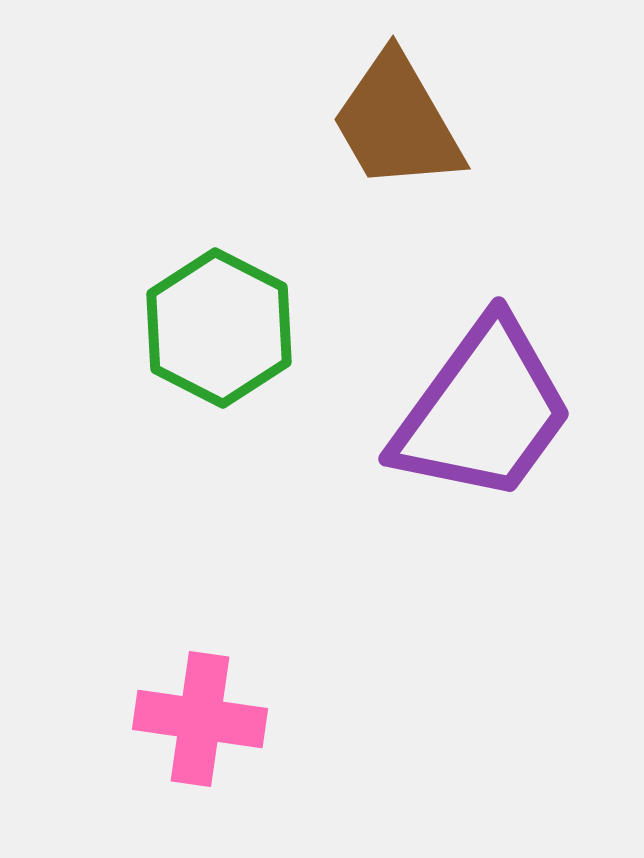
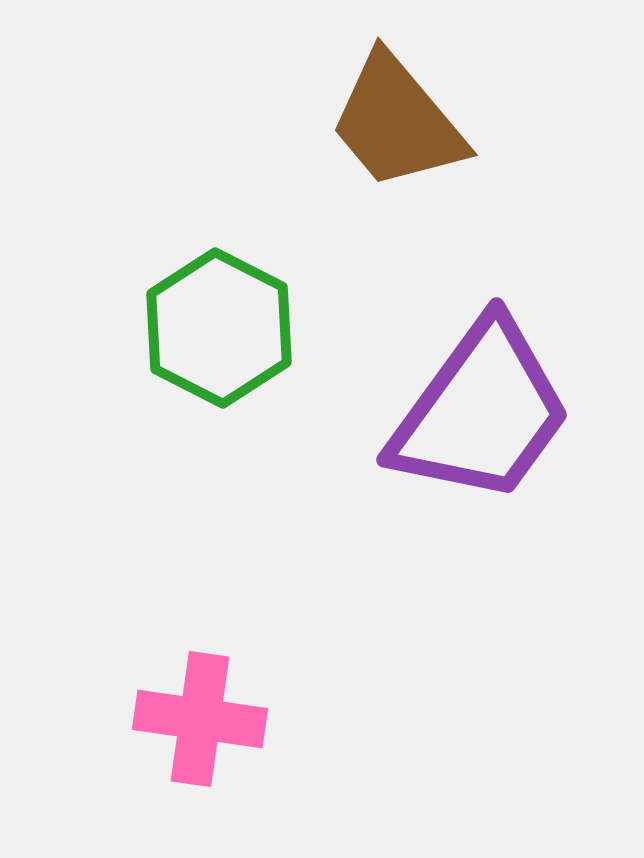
brown trapezoid: rotated 10 degrees counterclockwise
purple trapezoid: moved 2 px left, 1 px down
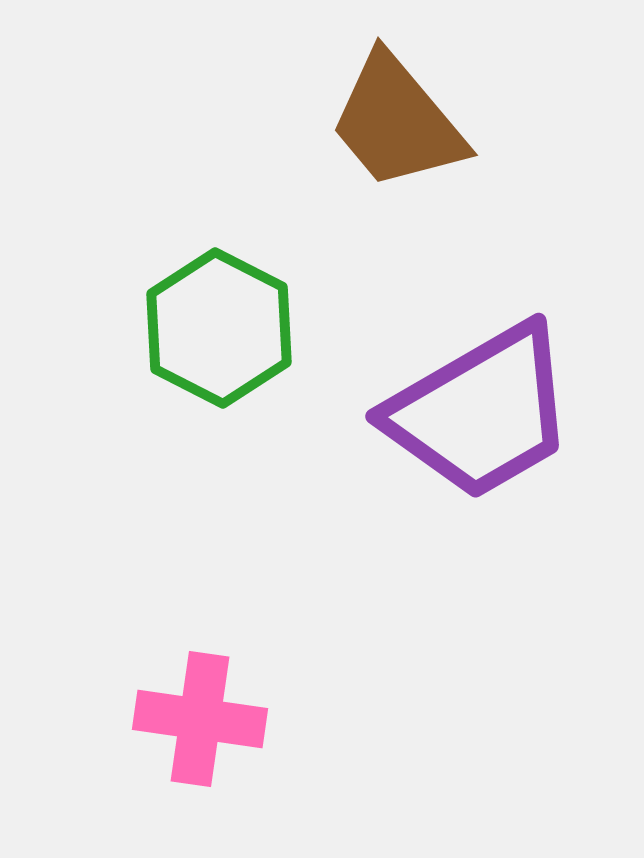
purple trapezoid: rotated 24 degrees clockwise
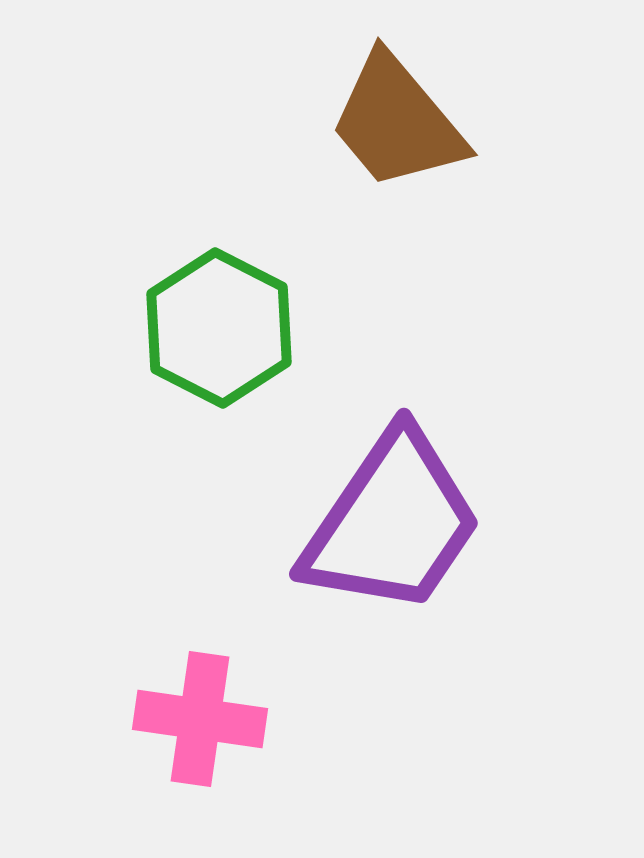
purple trapezoid: moved 89 px left, 111 px down; rotated 26 degrees counterclockwise
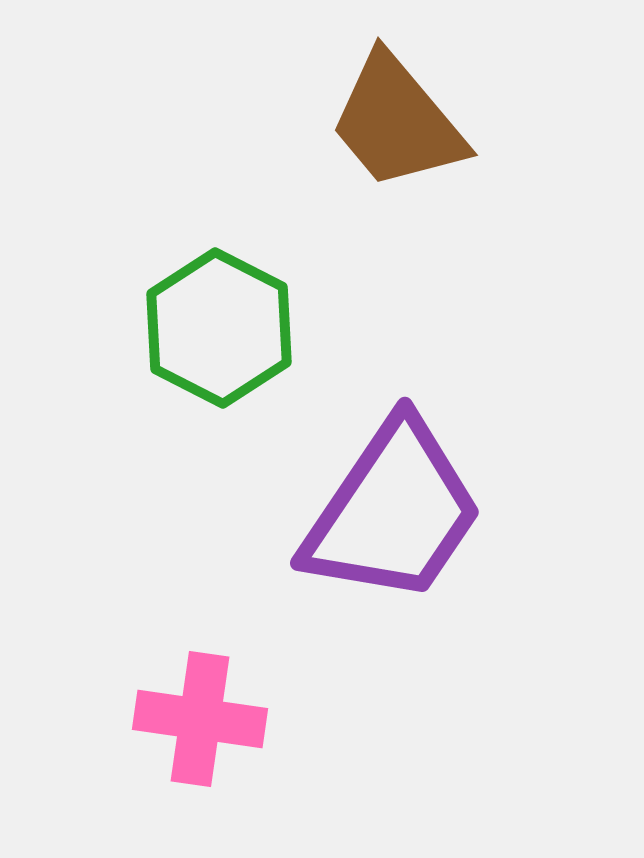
purple trapezoid: moved 1 px right, 11 px up
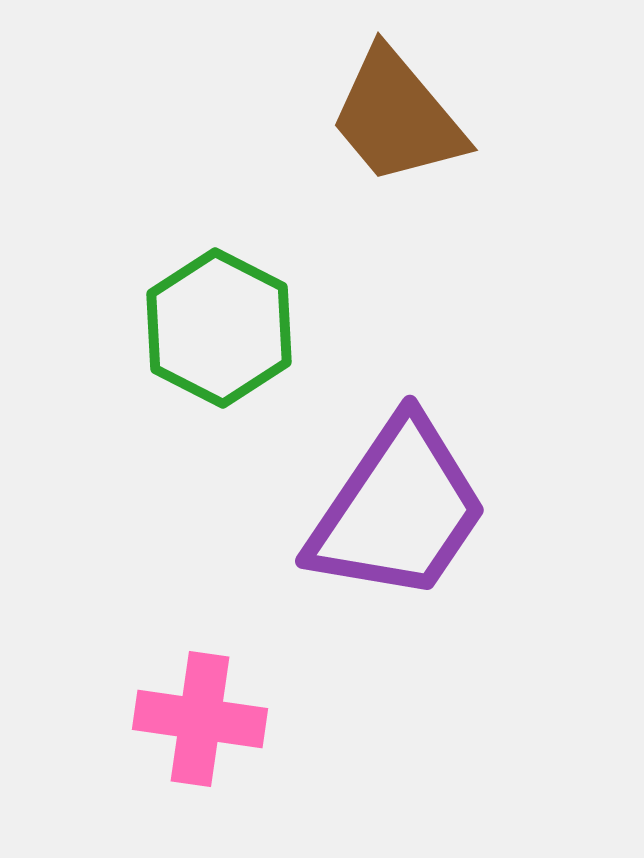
brown trapezoid: moved 5 px up
purple trapezoid: moved 5 px right, 2 px up
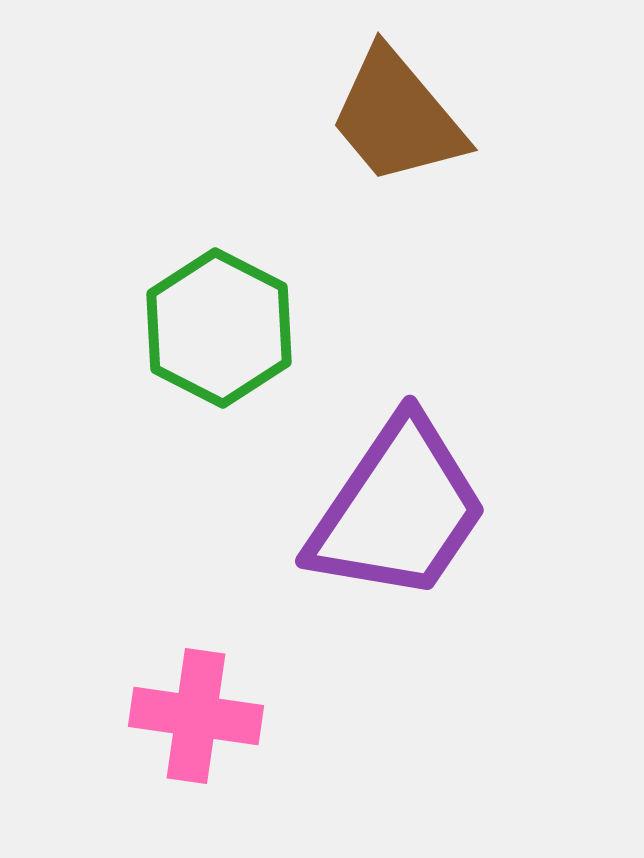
pink cross: moved 4 px left, 3 px up
